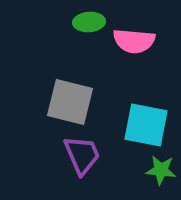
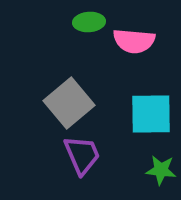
gray square: moved 1 px left, 1 px down; rotated 36 degrees clockwise
cyan square: moved 5 px right, 11 px up; rotated 12 degrees counterclockwise
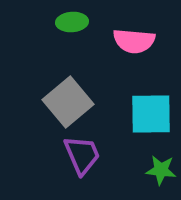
green ellipse: moved 17 px left
gray square: moved 1 px left, 1 px up
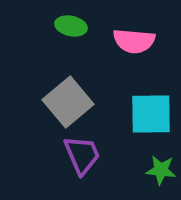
green ellipse: moved 1 px left, 4 px down; rotated 16 degrees clockwise
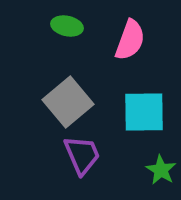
green ellipse: moved 4 px left
pink semicircle: moved 4 px left, 1 px up; rotated 75 degrees counterclockwise
cyan square: moved 7 px left, 2 px up
green star: rotated 24 degrees clockwise
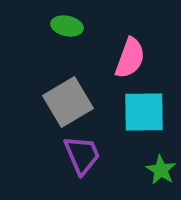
pink semicircle: moved 18 px down
gray square: rotated 9 degrees clockwise
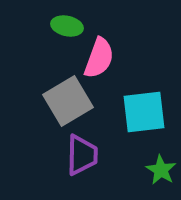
pink semicircle: moved 31 px left
gray square: moved 1 px up
cyan square: rotated 6 degrees counterclockwise
purple trapezoid: rotated 24 degrees clockwise
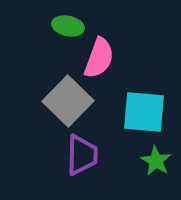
green ellipse: moved 1 px right
gray square: rotated 15 degrees counterclockwise
cyan square: rotated 12 degrees clockwise
green star: moved 5 px left, 9 px up
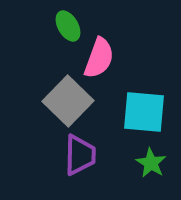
green ellipse: rotated 48 degrees clockwise
purple trapezoid: moved 2 px left
green star: moved 5 px left, 2 px down
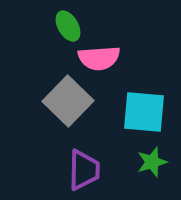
pink semicircle: rotated 66 degrees clockwise
purple trapezoid: moved 4 px right, 15 px down
green star: moved 1 px right, 1 px up; rotated 24 degrees clockwise
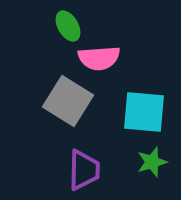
gray square: rotated 12 degrees counterclockwise
